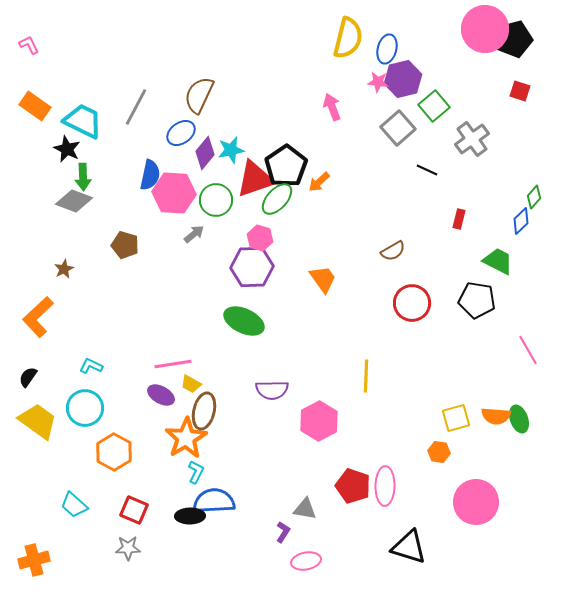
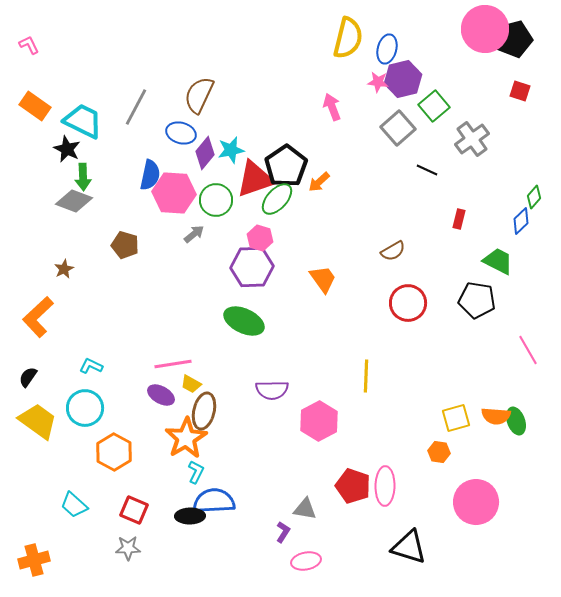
blue ellipse at (181, 133): rotated 52 degrees clockwise
red circle at (412, 303): moved 4 px left
green ellipse at (519, 419): moved 3 px left, 2 px down
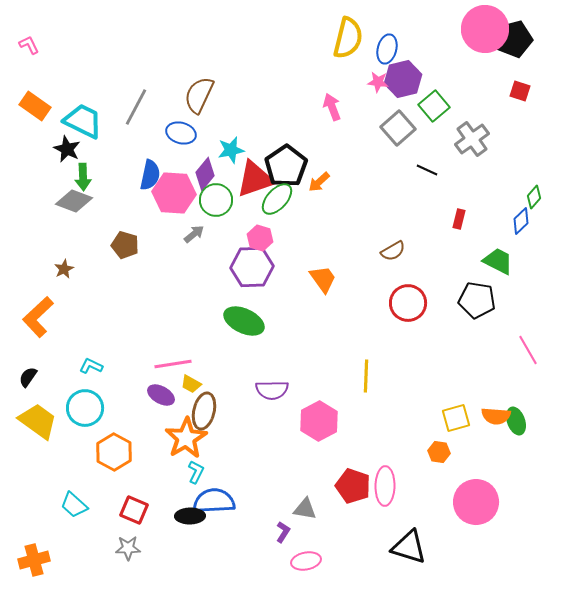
purple diamond at (205, 153): moved 21 px down
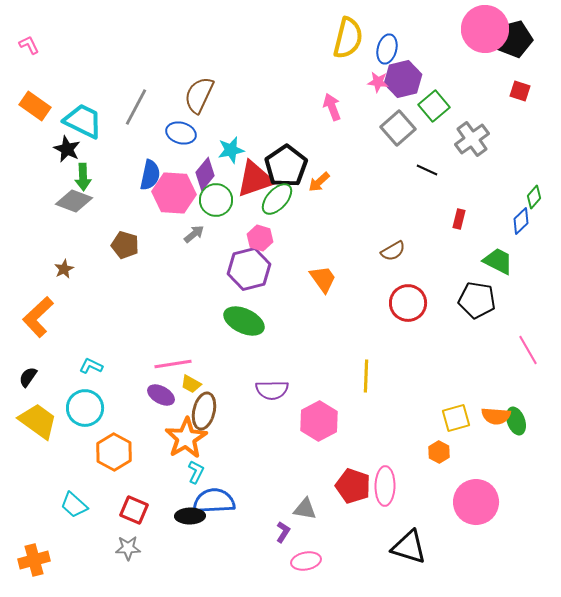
purple hexagon at (252, 267): moved 3 px left, 2 px down; rotated 12 degrees counterclockwise
orange hexagon at (439, 452): rotated 20 degrees clockwise
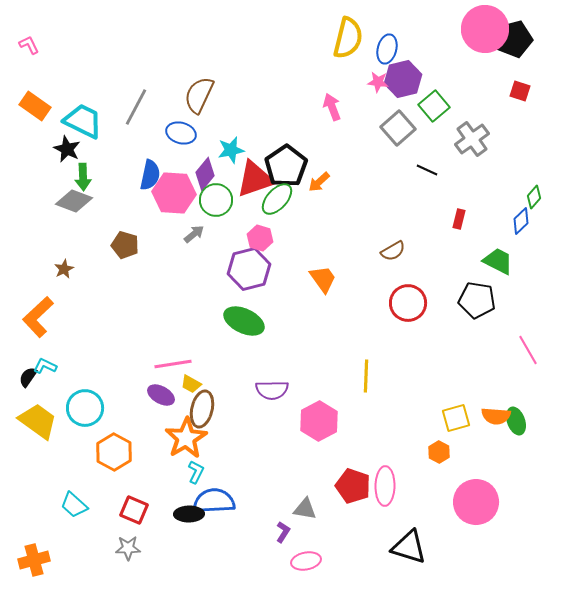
cyan L-shape at (91, 366): moved 46 px left
brown ellipse at (204, 411): moved 2 px left, 2 px up
black ellipse at (190, 516): moved 1 px left, 2 px up
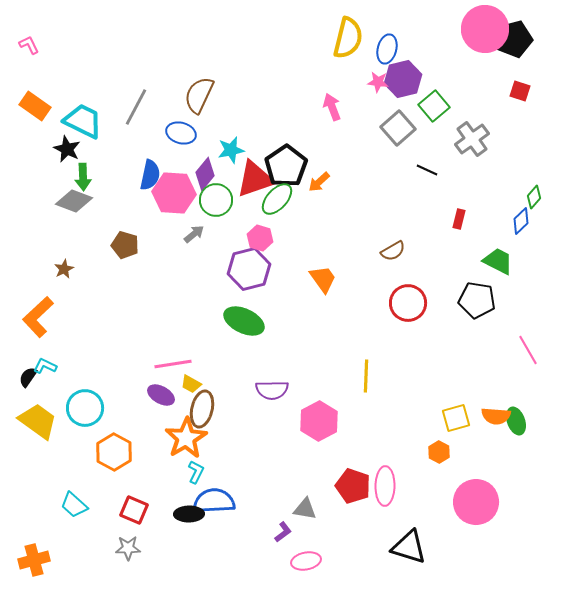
purple L-shape at (283, 532): rotated 20 degrees clockwise
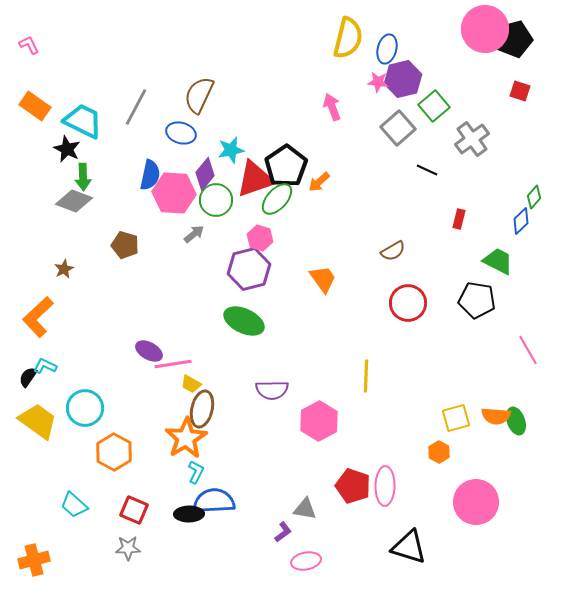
purple ellipse at (161, 395): moved 12 px left, 44 px up
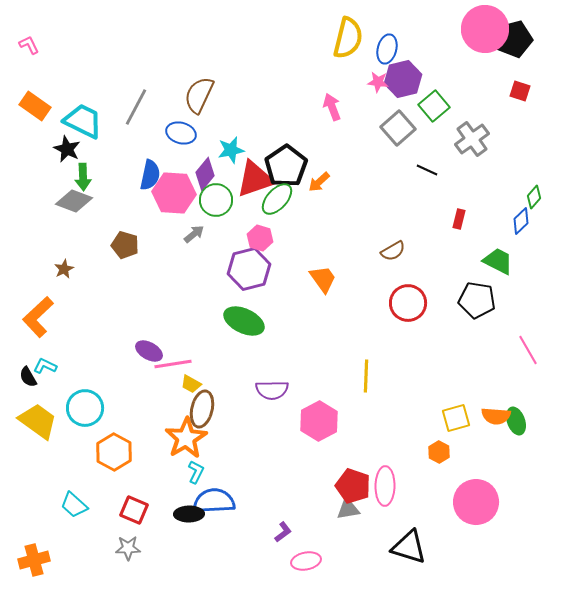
black semicircle at (28, 377): rotated 65 degrees counterclockwise
gray triangle at (305, 509): moved 43 px right; rotated 20 degrees counterclockwise
